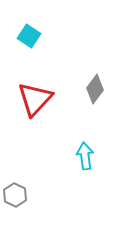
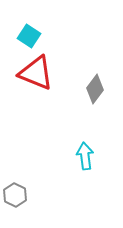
red triangle: moved 1 px right, 26 px up; rotated 51 degrees counterclockwise
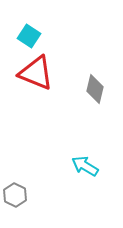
gray diamond: rotated 24 degrees counterclockwise
cyan arrow: moved 10 px down; rotated 52 degrees counterclockwise
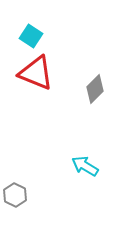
cyan square: moved 2 px right
gray diamond: rotated 32 degrees clockwise
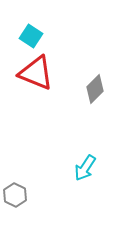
cyan arrow: moved 2 px down; rotated 88 degrees counterclockwise
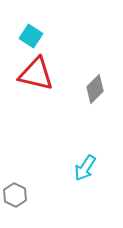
red triangle: moved 1 px down; rotated 9 degrees counterclockwise
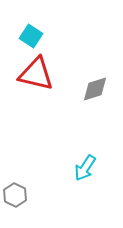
gray diamond: rotated 28 degrees clockwise
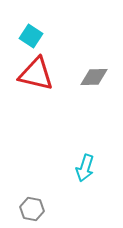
gray diamond: moved 1 px left, 12 px up; rotated 16 degrees clockwise
cyan arrow: rotated 16 degrees counterclockwise
gray hexagon: moved 17 px right, 14 px down; rotated 15 degrees counterclockwise
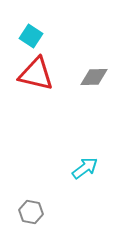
cyan arrow: rotated 144 degrees counterclockwise
gray hexagon: moved 1 px left, 3 px down
